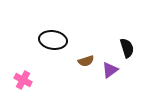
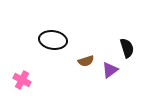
pink cross: moved 1 px left
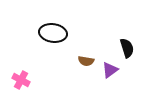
black ellipse: moved 7 px up
brown semicircle: rotated 28 degrees clockwise
pink cross: moved 1 px left
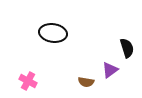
brown semicircle: moved 21 px down
pink cross: moved 7 px right, 1 px down
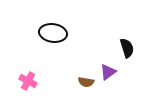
purple triangle: moved 2 px left, 2 px down
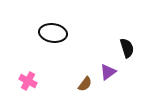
brown semicircle: moved 1 px left, 2 px down; rotated 63 degrees counterclockwise
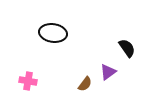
black semicircle: rotated 18 degrees counterclockwise
pink cross: rotated 18 degrees counterclockwise
